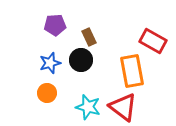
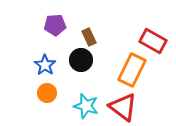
blue star: moved 5 px left, 2 px down; rotated 20 degrees counterclockwise
orange rectangle: moved 1 px up; rotated 36 degrees clockwise
cyan star: moved 2 px left, 1 px up
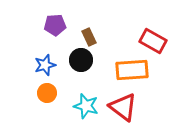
blue star: rotated 20 degrees clockwise
orange rectangle: rotated 60 degrees clockwise
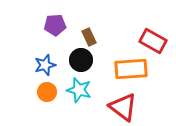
orange rectangle: moved 1 px left, 1 px up
orange circle: moved 1 px up
cyan star: moved 7 px left, 16 px up
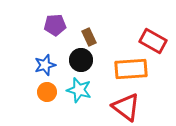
red triangle: moved 3 px right
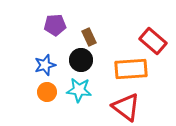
red rectangle: rotated 12 degrees clockwise
cyan star: rotated 10 degrees counterclockwise
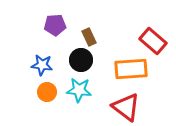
blue star: moved 3 px left; rotated 25 degrees clockwise
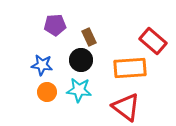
orange rectangle: moved 1 px left, 1 px up
